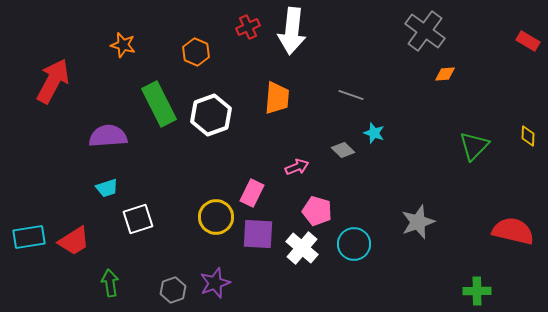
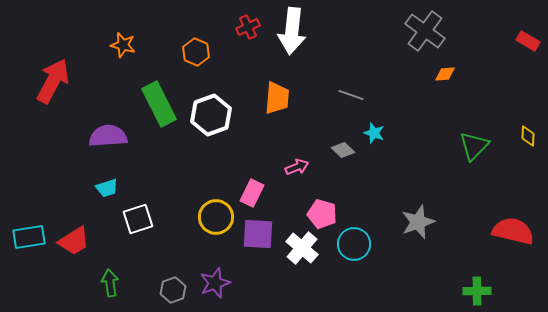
pink pentagon: moved 5 px right, 3 px down
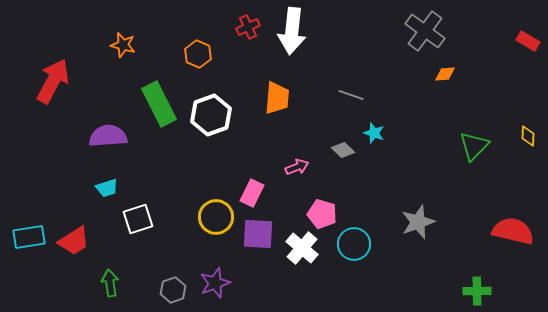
orange hexagon: moved 2 px right, 2 px down
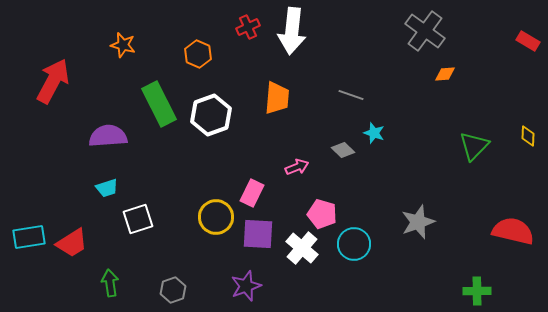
red trapezoid: moved 2 px left, 2 px down
purple star: moved 31 px right, 3 px down
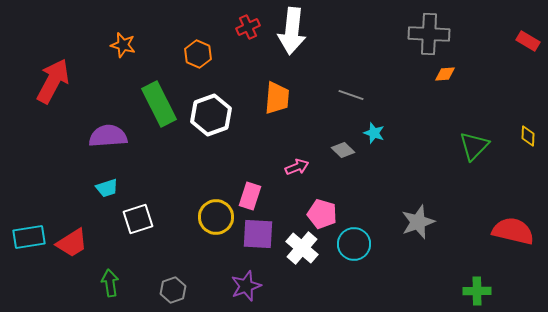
gray cross: moved 4 px right, 3 px down; rotated 33 degrees counterclockwise
pink rectangle: moved 2 px left, 3 px down; rotated 8 degrees counterclockwise
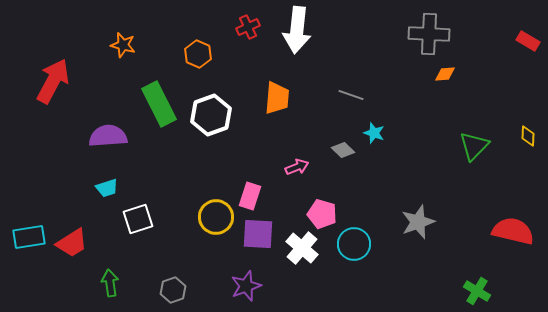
white arrow: moved 5 px right, 1 px up
green cross: rotated 32 degrees clockwise
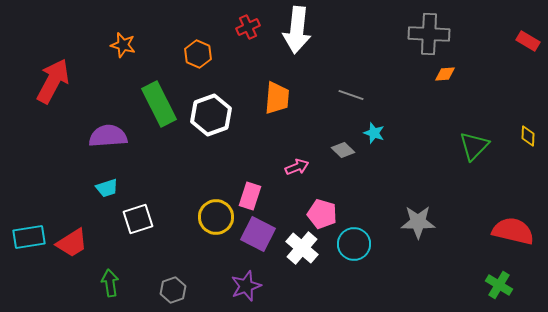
gray star: rotated 20 degrees clockwise
purple square: rotated 24 degrees clockwise
green cross: moved 22 px right, 6 px up
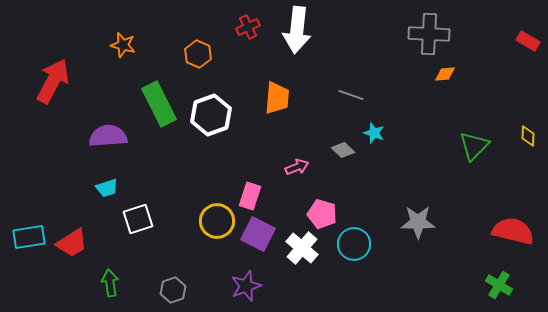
yellow circle: moved 1 px right, 4 px down
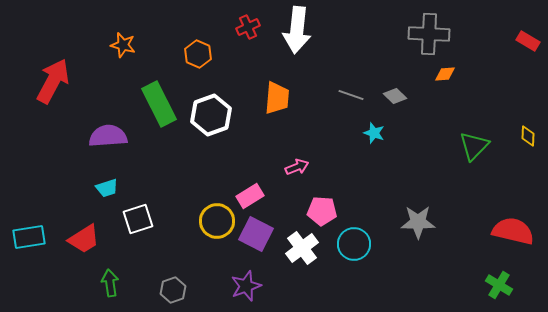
gray diamond: moved 52 px right, 54 px up
pink rectangle: rotated 40 degrees clockwise
pink pentagon: moved 3 px up; rotated 12 degrees counterclockwise
purple square: moved 2 px left
red trapezoid: moved 12 px right, 4 px up
white cross: rotated 12 degrees clockwise
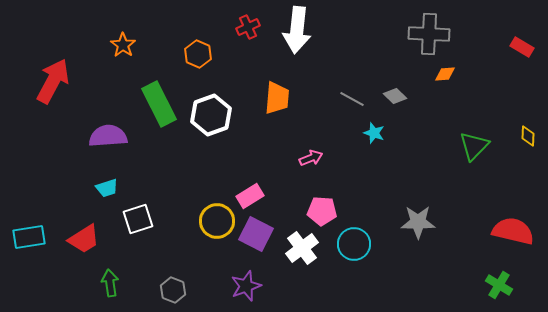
red rectangle: moved 6 px left, 6 px down
orange star: rotated 20 degrees clockwise
gray line: moved 1 px right, 4 px down; rotated 10 degrees clockwise
pink arrow: moved 14 px right, 9 px up
gray hexagon: rotated 20 degrees counterclockwise
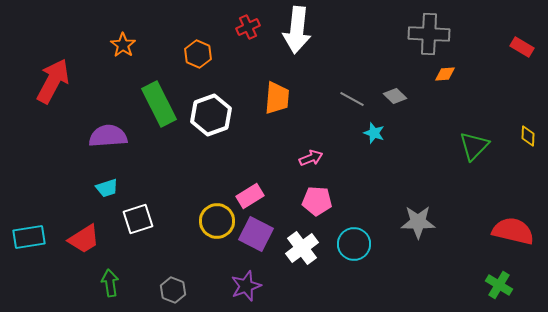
pink pentagon: moved 5 px left, 10 px up
